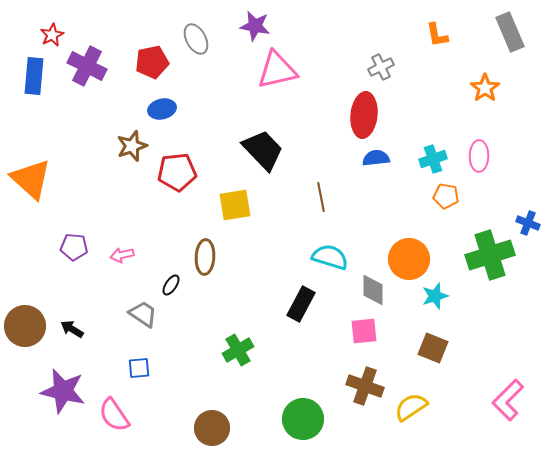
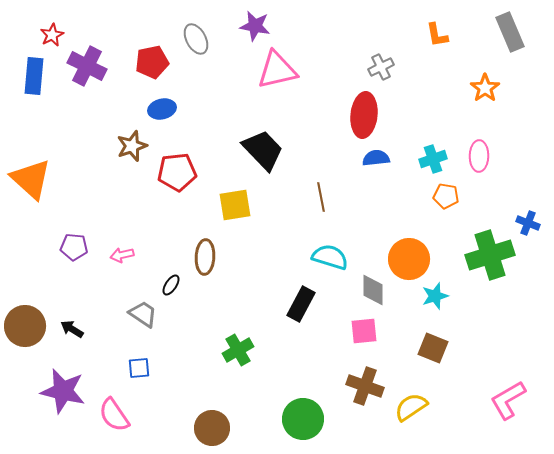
pink L-shape at (508, 400): rotated 15 degrees clockwise
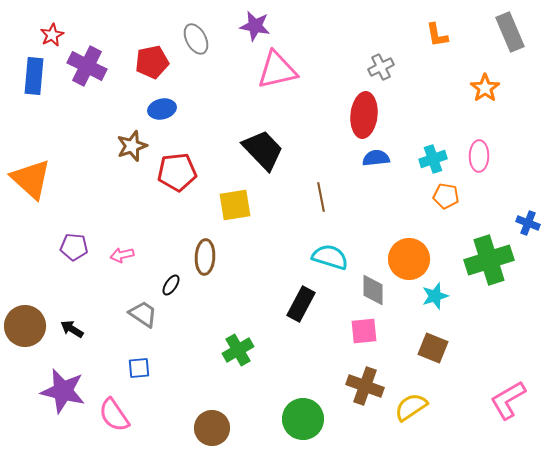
green cross at (490, 255): moved 1 px left, 5 px down
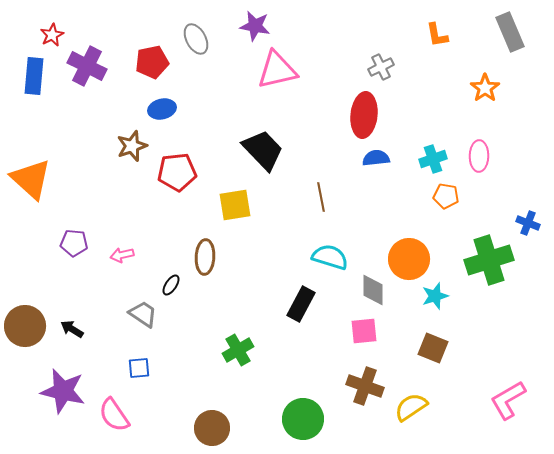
purple pentagon at (74, 247): moved 4 px up
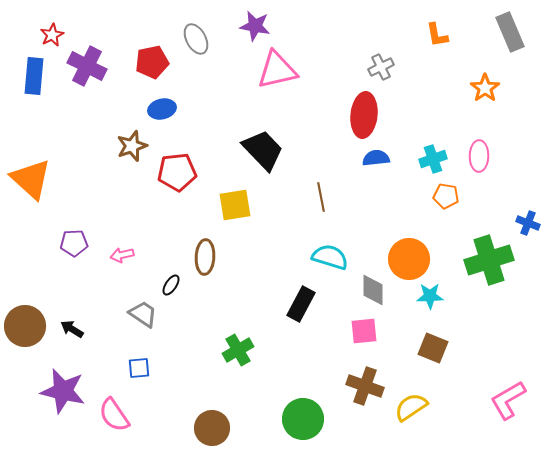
purple pentagon at (74, 243): rotated 8 degrees counterclockwise
cyan star at (435, 296): moved 5 px left; rotated 16 degrees clockwise
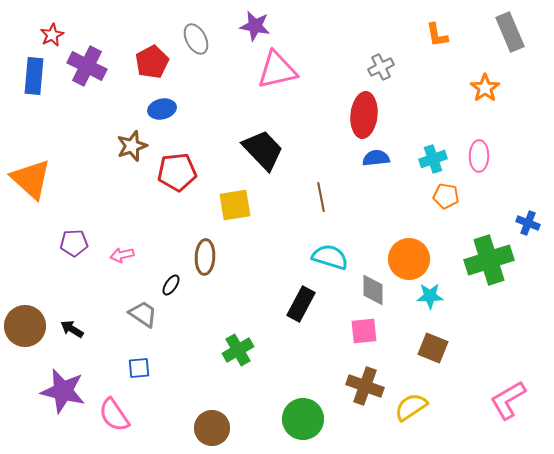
red pentagon at (152, 62): rotated 16 degrees counterclockwise
